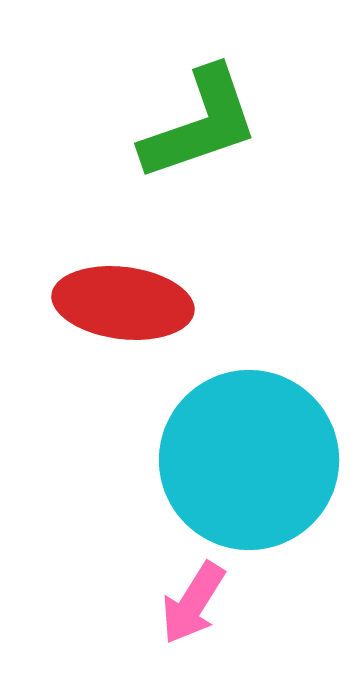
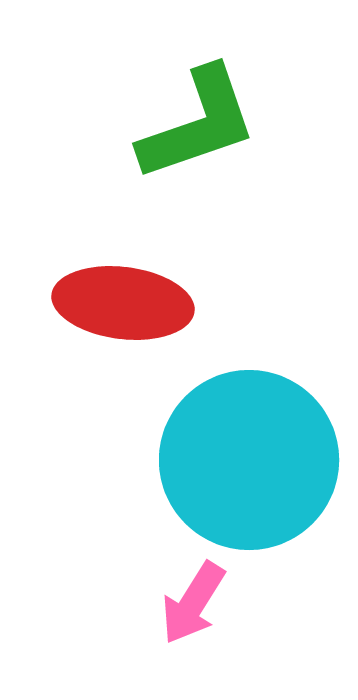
green L-shape: moved 2 px left
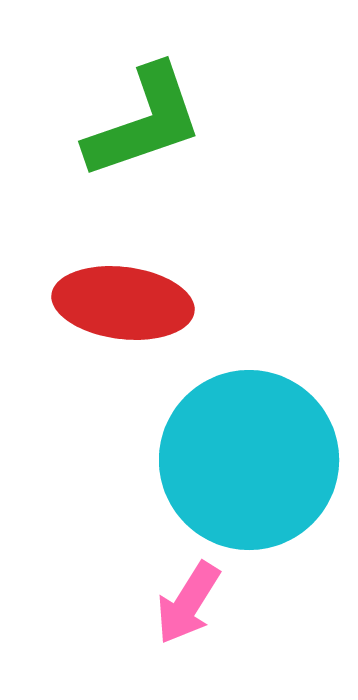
green L-shape: moved 54 px left, 2 px up
pink arrow: moved 5 px left
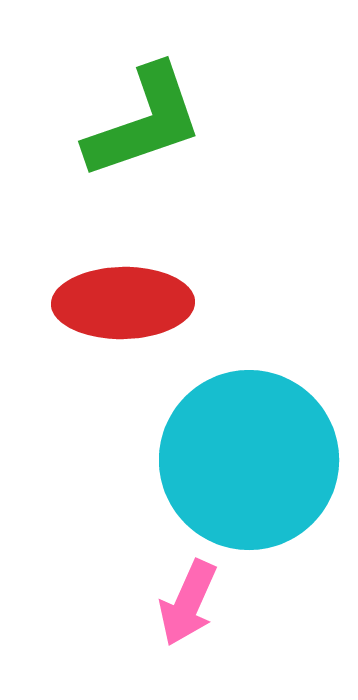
red ellipse: rotated 8 degrees counterclockwise
pink arrow: rotated 8 degrees counterclockwise
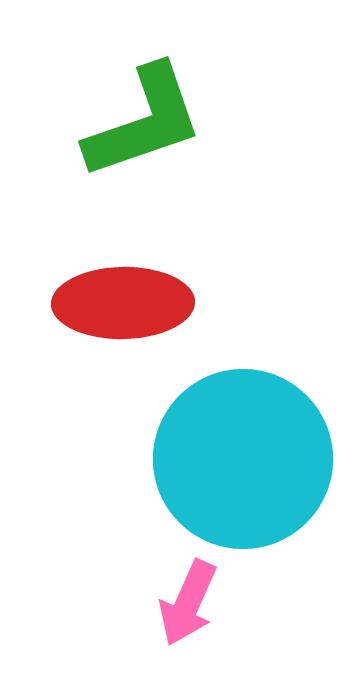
cyan circle: moved 6 px left, 1 px up
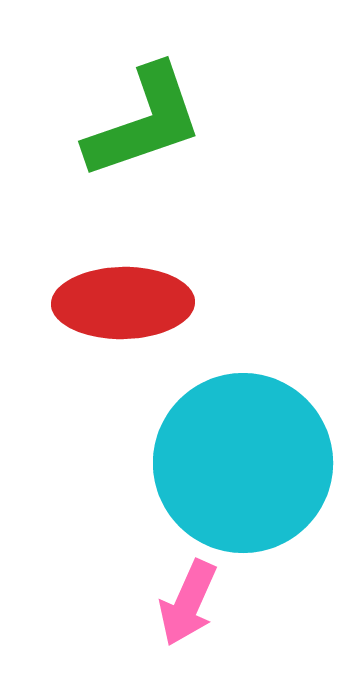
cyan circle: moved 4 px down
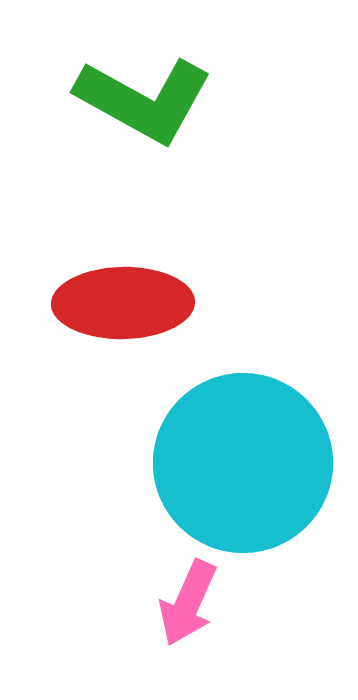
green L-shape: moved 22 px up; rotated 48 degrees clockwise
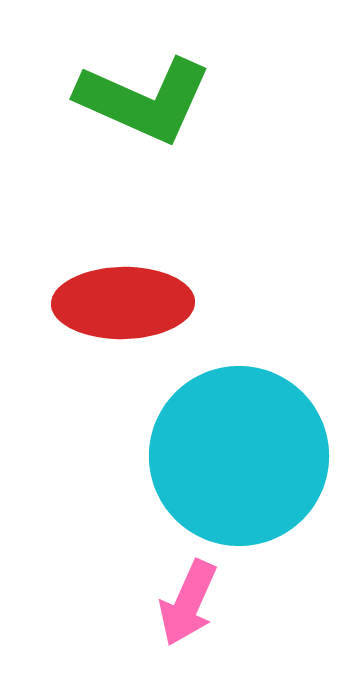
green L-shape: rotated 5 degrees counterclockwise
cyan circle: moved 4 px left, 7 px up
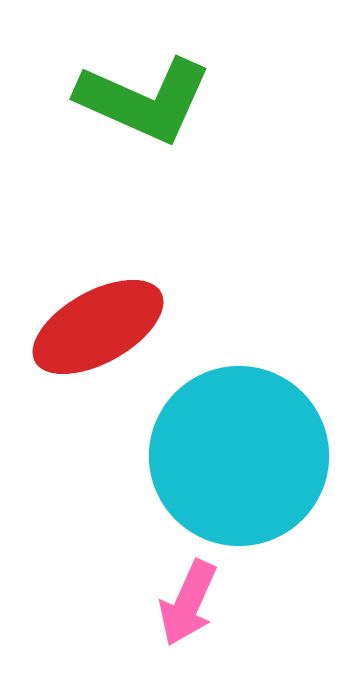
red ellipse: moved 25 px left, 24 px down; rotated 28 degrees counterclockwise
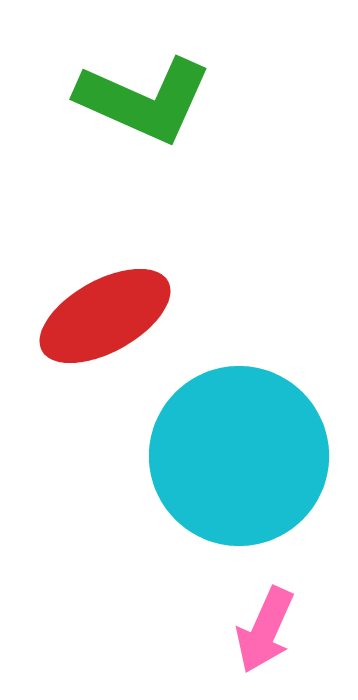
red ellipse: moved 7 px right, 11 px up
pink arrow: moved 77 px right, 27 px down
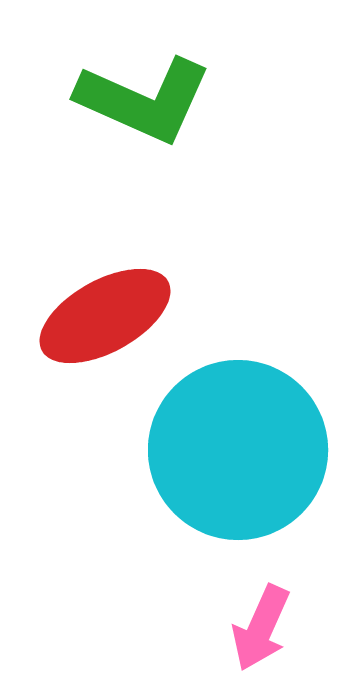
cyan circle: moved 1 px left, 6 px up
pink arrow: moved 4 px left, 2 px up
